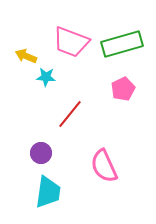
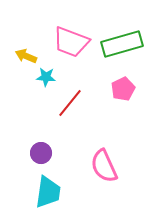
red line: moved 11 px up
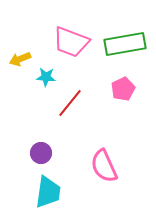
green rectangle: moved 3 px right; rotated 6 degrees clockwise
yellow arrow: moved 6 px left, 3 px down; rotated 45 degrees counterclockwise
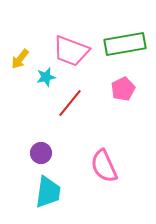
pink trapezoid: moved 9 px down
yellow arrow: rotated 30 degrees counterclockwise
cyan star: rotated 18 degrees counterclockwise
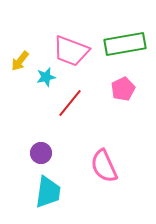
yellow arrow: moved 2 px down
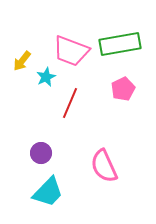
green rectangle: moved 5 px left
yellow arrow: moved 2 px right
cyan star: rotated 12 degrees counterclockwise
red line: rotated 16 degrees counterclockwise
cyan trapezoid: rotated 36 degrees clockwise
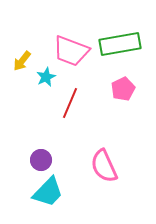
purple circle: moved 7 px down
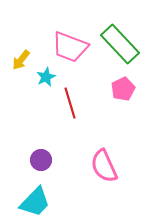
green rectangle: rotated 57 degrees clockwise
pink trapezoid: moved 1 px left, 4 px up
yellow arrow: moved 1 px left, 1 px up
red line: rotated 40 degrees counterclockwise
cyan trapezoid: moved 13 px left, 10 px down
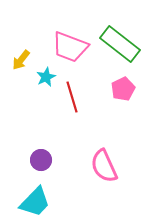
green rectangle: rotated 9 degrees counterclockwise
red line: moved 2 px right, 6 px up
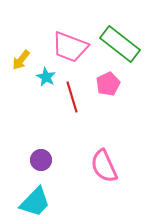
cyan star: rotated 18 degrees counterclockwise
pink pentagon: moved 15 px left, 5 px up
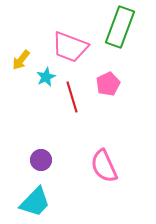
green rectangle: moved 17 px up; rotated 72 degrees clockwise
cyan star: rotated 18 degrees clockwise
